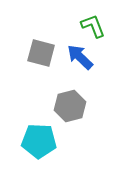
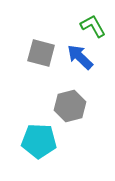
green L-shape: rotated 8 degrees counterclockwise
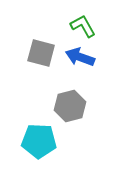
green L-shape: moved 10 px left
blue arrow: rotated 24 degrees counterclockwise
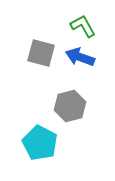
cyan pentagon: moved 1 px right, 2 px down; rotated 24 degrees clockwise
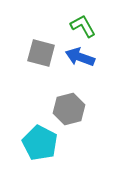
gray hexagon: moved 1 px left, 3 px down
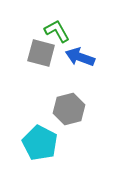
green L-shape: moved 26 px left, 5 px down
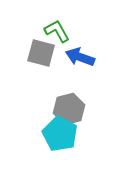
cyan pentagon: moved 20 px right, 9 px up
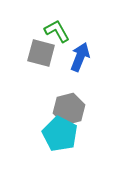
blue arrow: rotated 92 degrees clockwise
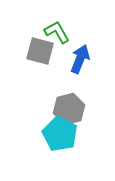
green L-shape: moved 1 px down
gray square: moved 1 px left, 2 px up
blue arrow: moved 2 px down
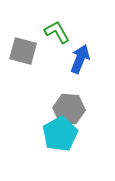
gray square: moved 17 px left
gray hexagon: rotated 20 degrees clockwise
cyan pentagon: rotated 16 degrees clockwise
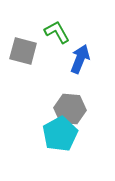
gray hexagon: moved 1 px right
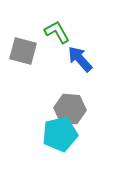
blue arrow: rotated 64 degrees counterclockwise
cyan pentagon: rotated 16 degrees clockwise
